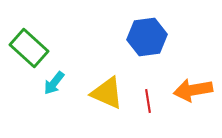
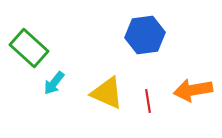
blue hexagon: moved 2 px left, 2 px up
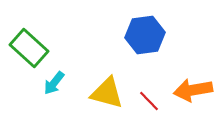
yellow triangle: rotated 9 degrees counterclockwise
red line: moved 1 px right; rotated 35 degrees counterclockwise
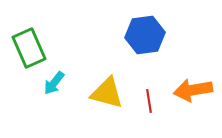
green rectangle: rotated 24 degrees clockwise
red line: rotated 35 degrees clockwise
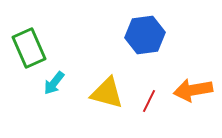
red line: rotated 35 degrees clockwise
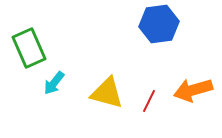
blue hexagon: moved 14 px right, 11 px up
orange arrow: rotated 6 degrees counterclockwise
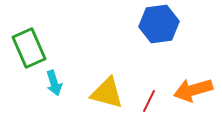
cyan arrow: rotated 55 degrees counterclockwise
